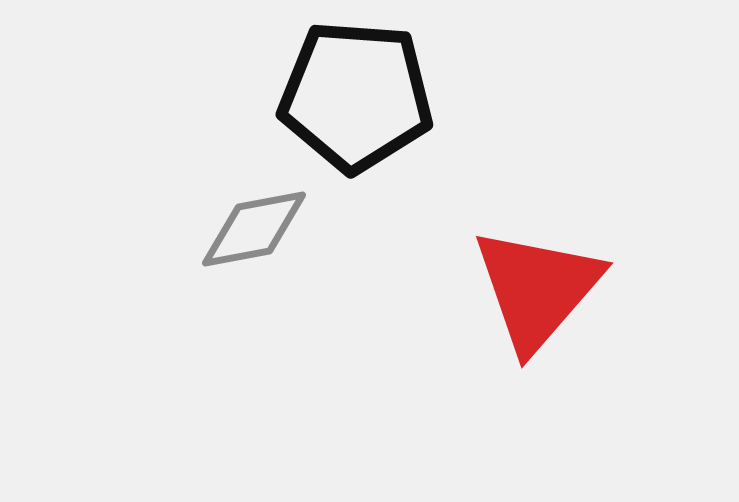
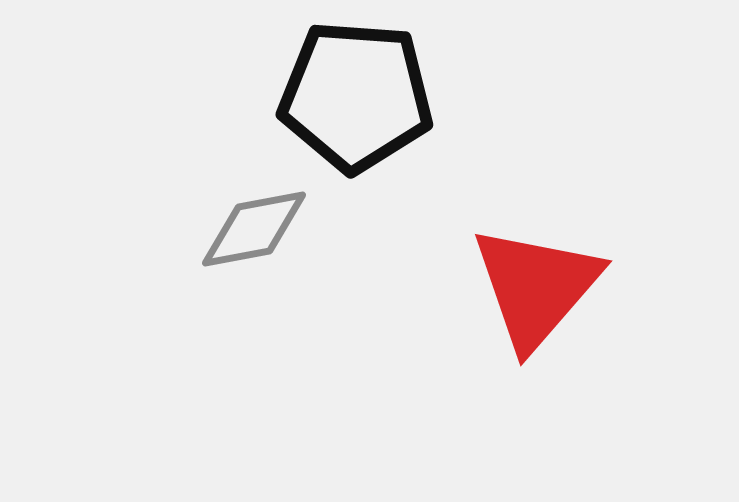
red triangle: moved 1 px left, 2 px up
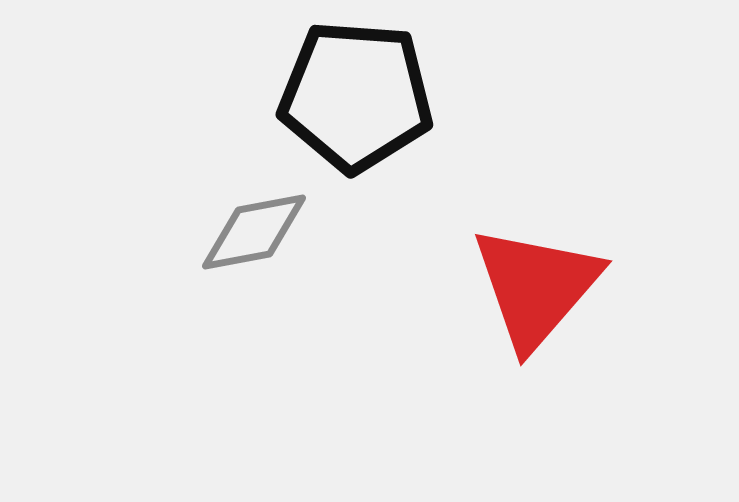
gray diamond: moved 3 px down
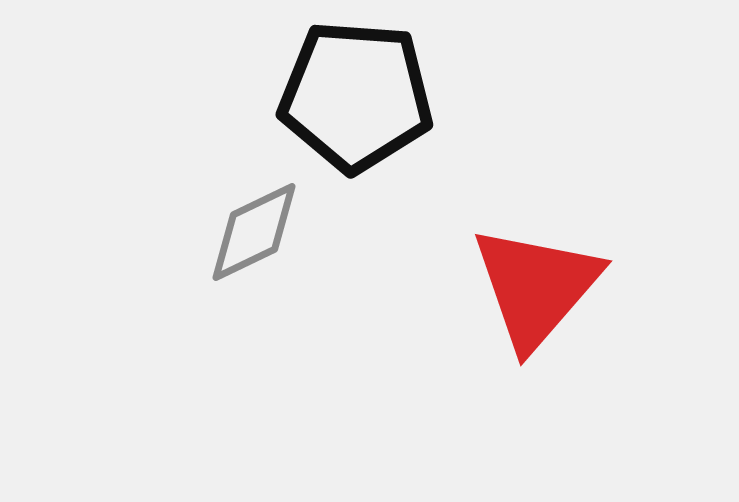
gray diamond: rotated 15 degrees counterclockwise
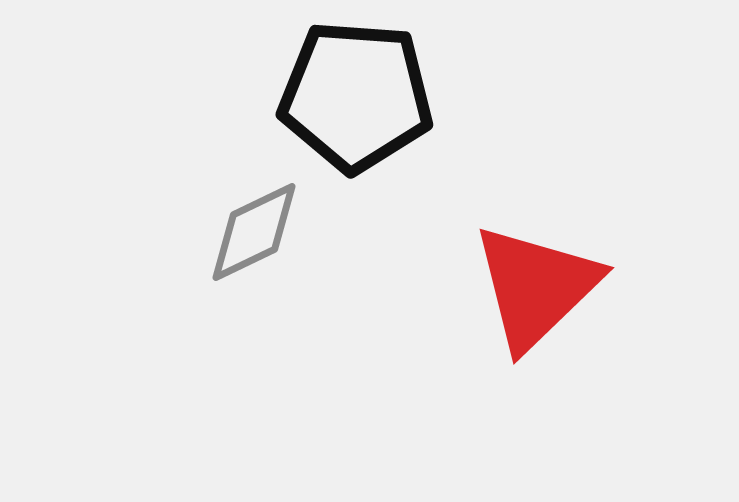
red triangle: rotated 5 degrees clockwise
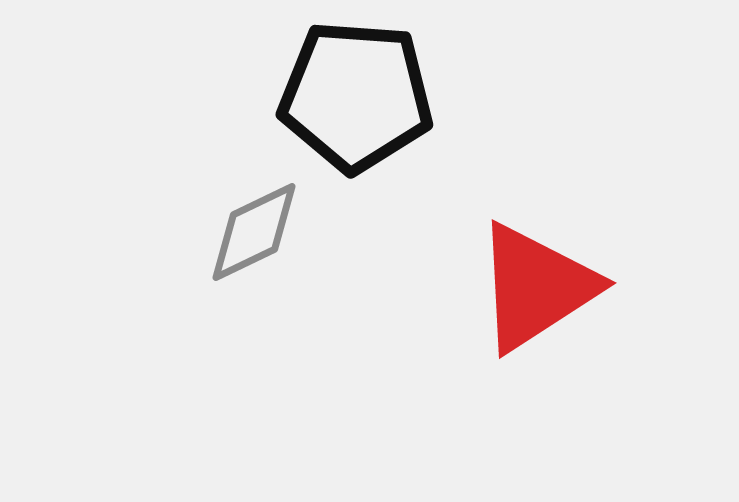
red triangle: rotated 11 degrees clockwise
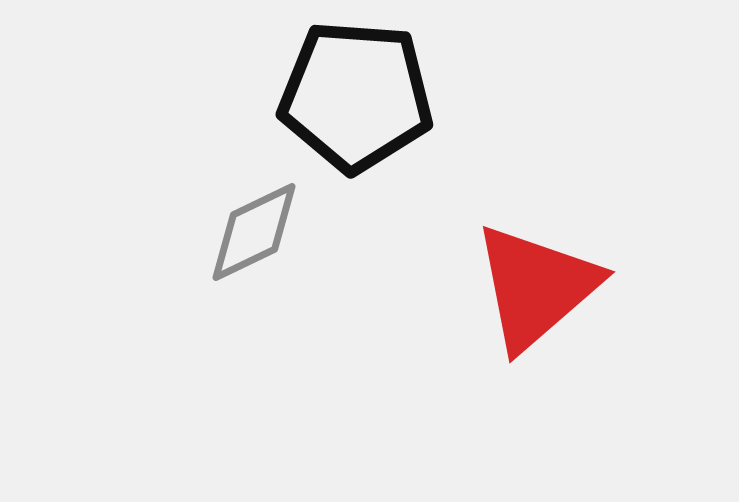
red triangle: rotated 8 degrees counterclockwise
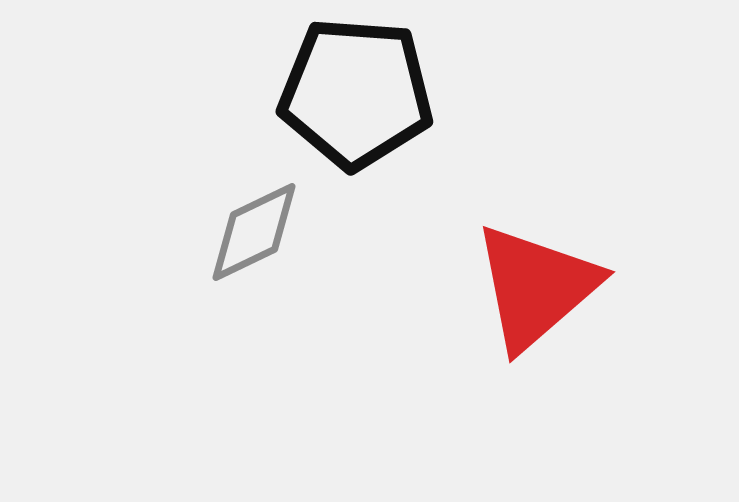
black pentagon: moved 3 px up
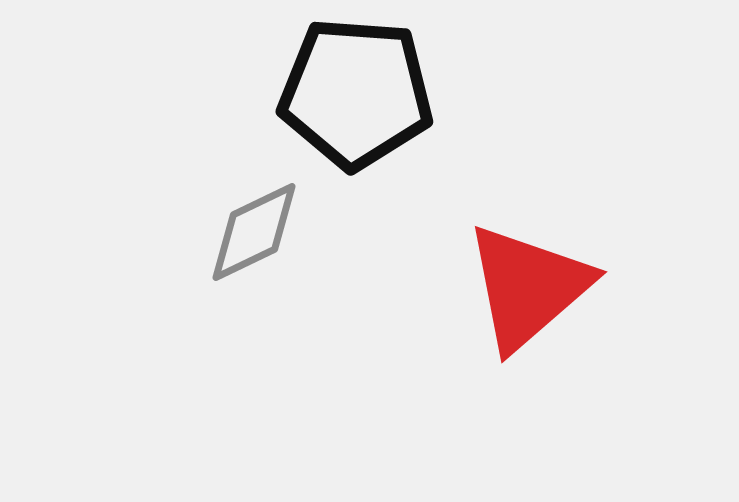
red triangle: moved 8 px left
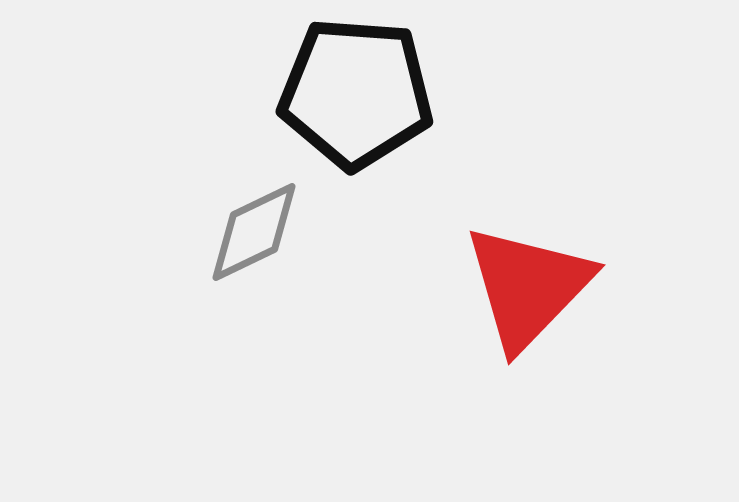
red triangle: rotated 5 degrees counterclockwise
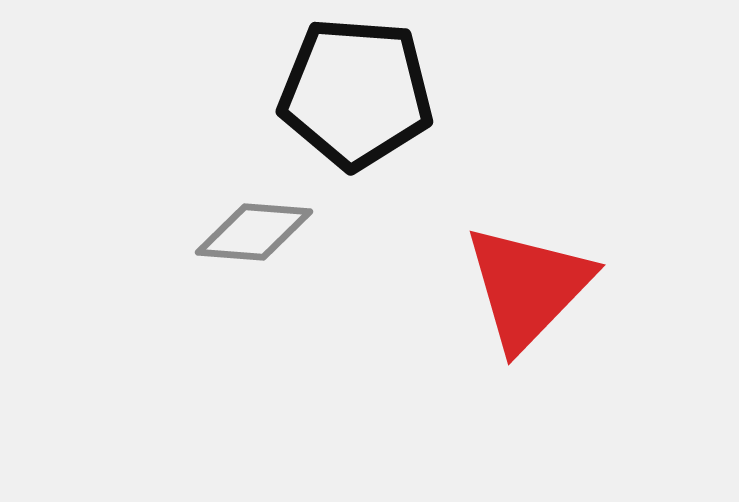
gray diamond: rotated 30 degrees clockwise
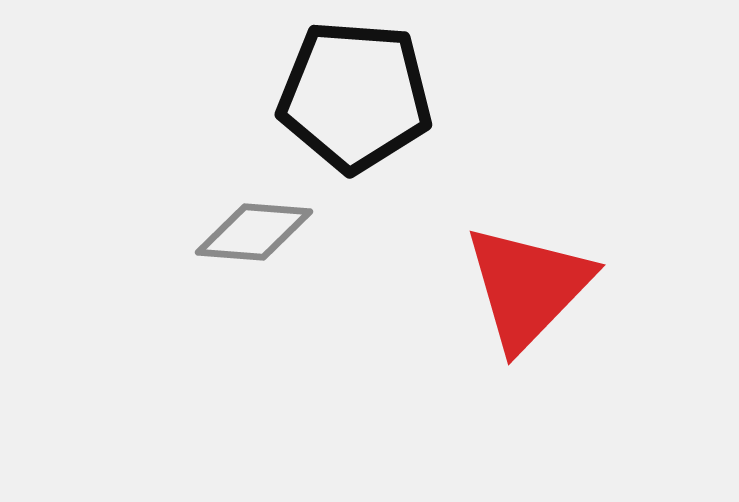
black pentagon: moved 1 px left, 3 px down
